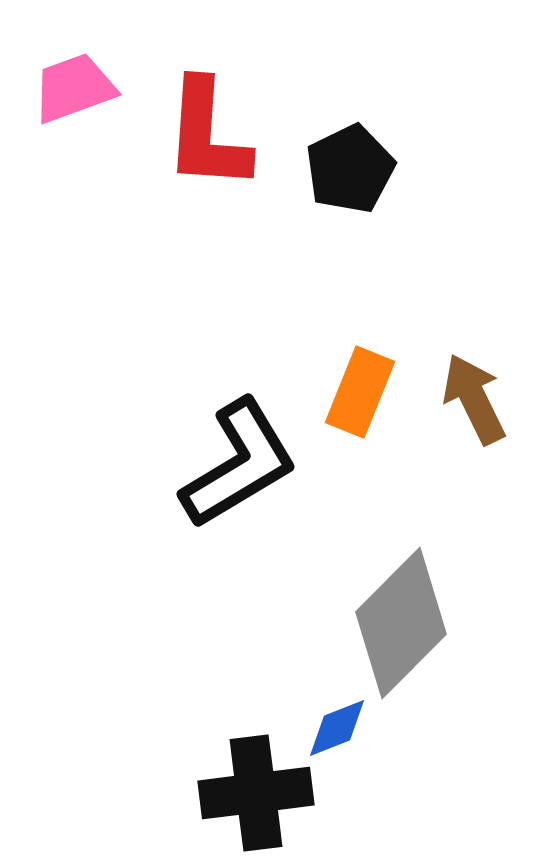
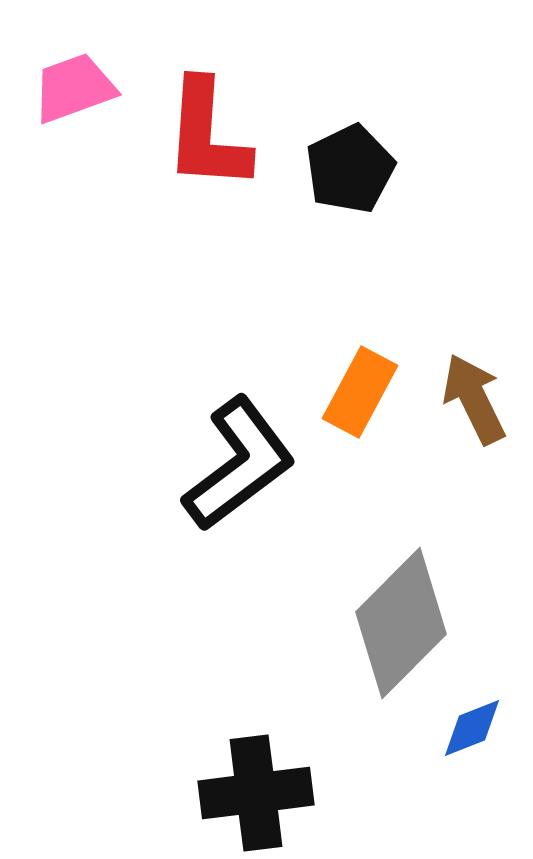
orange rectangle: rotated 6 degrees clockwise
black L-shape: rotated 6 degrees counterclockwise
blue diamond: moved 135 px right
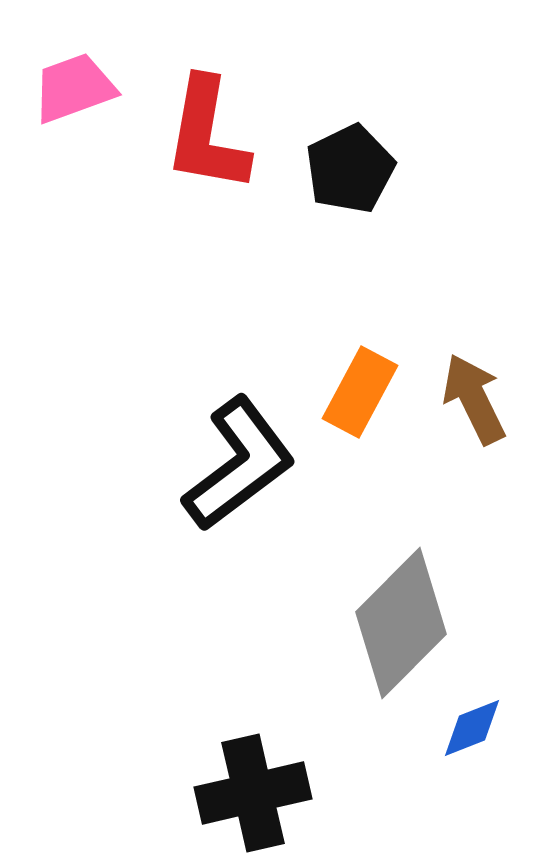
red L-shape: rotated 6 degrees clockwise
black cross: moved 3 px left; rotated 6 degrees counterclockwise
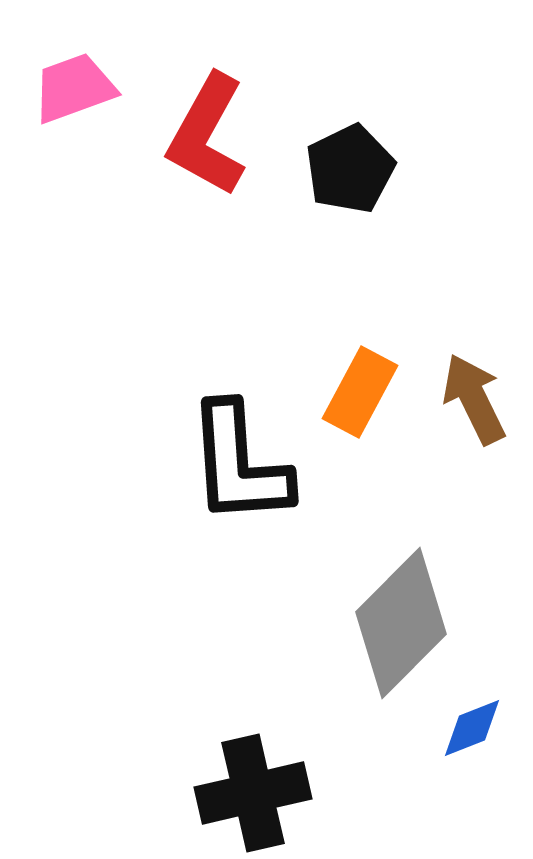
red L-shape: rotated 19 degrees clockwise
black L-shape: rotated 123 degrees clockwise
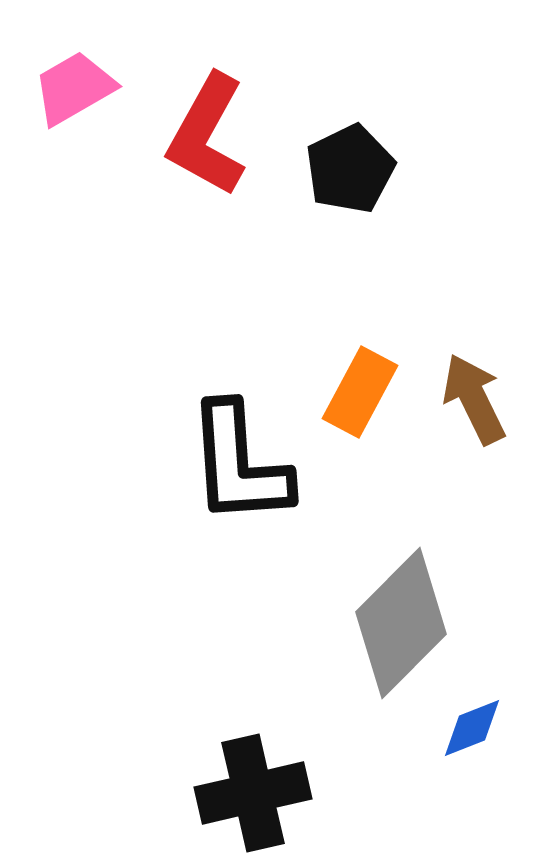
pink trapezoid: rotated 10 degrees counterclockwise
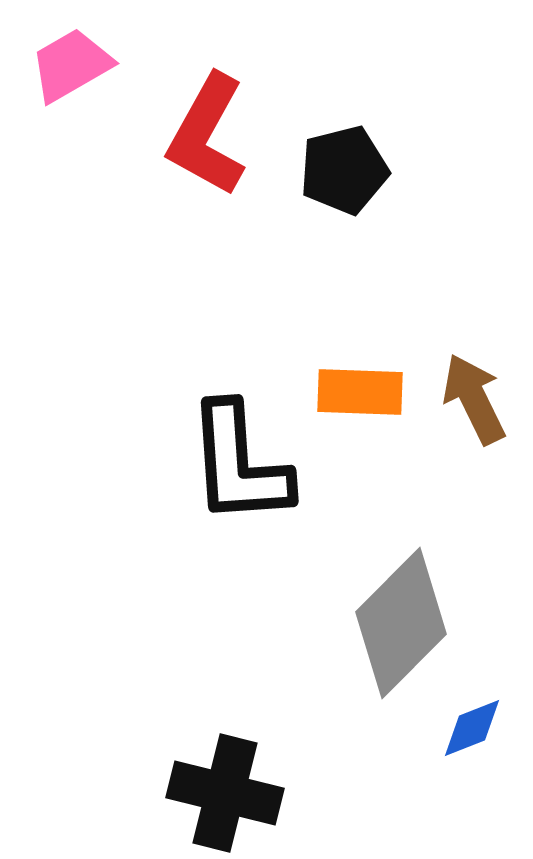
pink trapezoid: moved 3 px left, 23 px up
black pentagon: moved 6 px left, 1 px down; rotated 12 degrees clockwise
orange rectangle: rotated 64 degrees clockwise
black cross: moved 28 px left; rotated 27 degrees clockwise
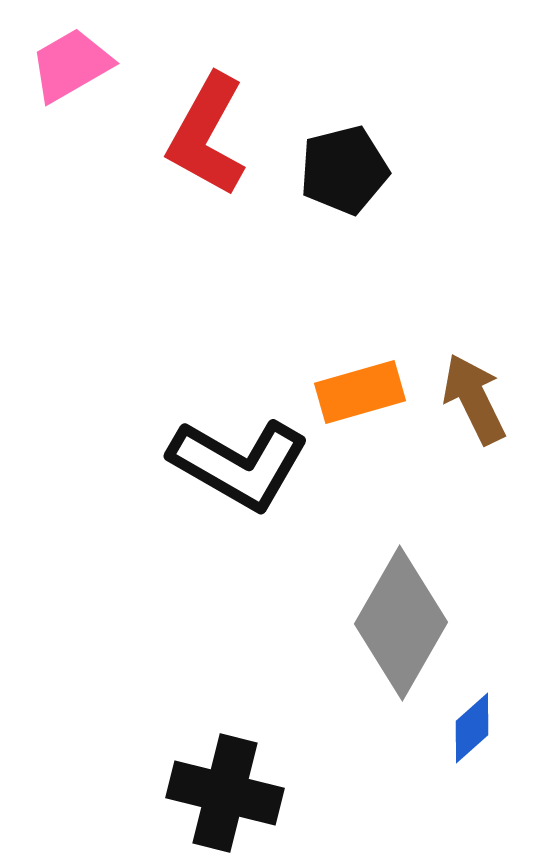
orange rectangle: rotated 18 degrees counterclockwise
black L-shape: rotated 56 degrees counterclockwise
gray diamond: rotated 15 degrees counterclockwise
blue diamond: rotated 20 degrees counterclockwise
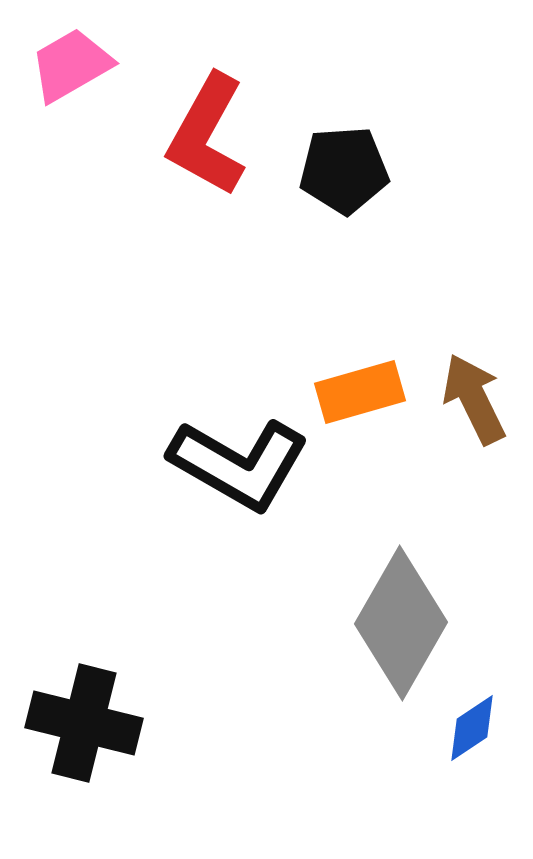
black pentagon: rotated 10 degrees clockwise
blue diamond: rotated 8 degrees clockwise
black cross: moved 141 px left, 70 px up
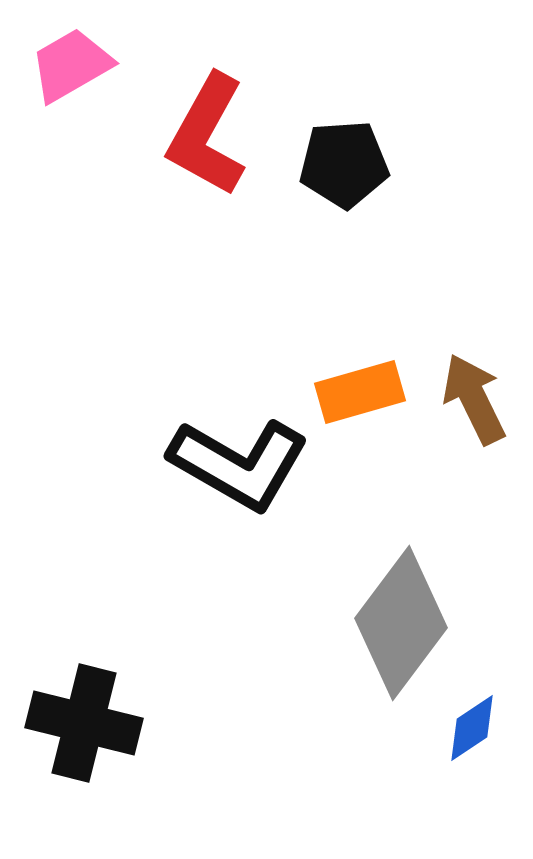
black pentagon: moved 6 px up
gray diamond: rotated 7 degrees clockwise
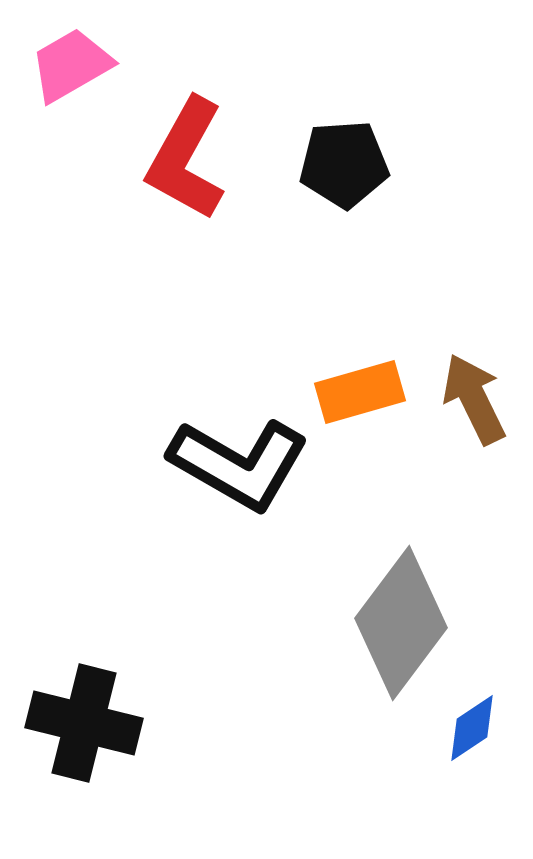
red L-shape: moved 21 px left, 24 px down
